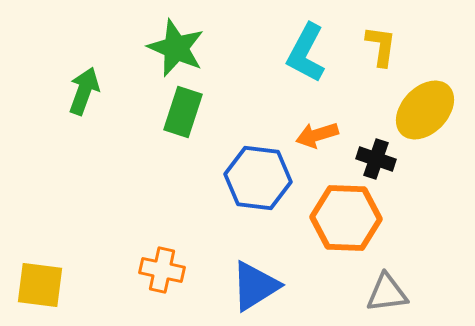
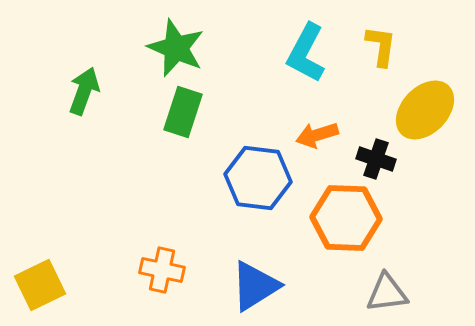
yellow square: rotated 33 degrees counterclockwise
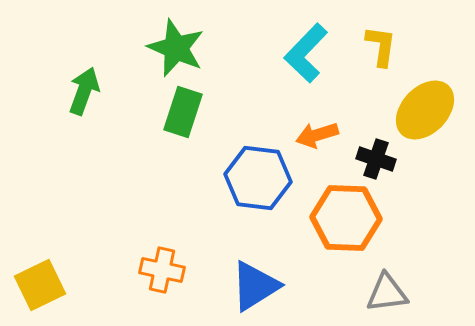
cyan L-shape: rotated 16 degrees clockwise
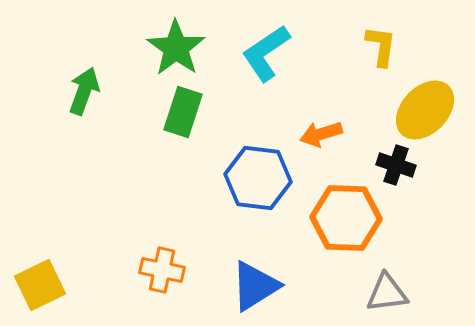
green star: rotated 12 degrees clockwise
cyan L-shape: moved 40 px left; rotated 12 degrees clockwise
orange arrow: moved 4 px right, 1 px up
black cross: moved 20 px right, 6 px down
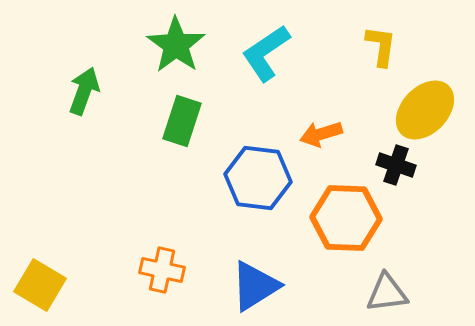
green star: moved 3 px up
green rectangle: moved 1 px left, 9 px down
yellow square: rotated 33 degrees counterclockwise
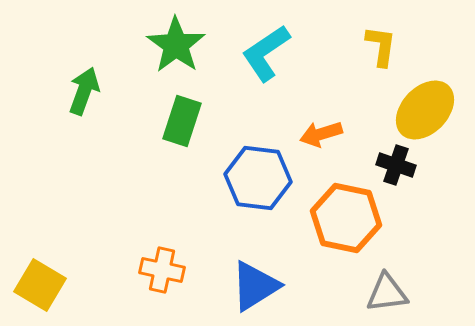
orange hexagon: rotated 10 degrees clockwise
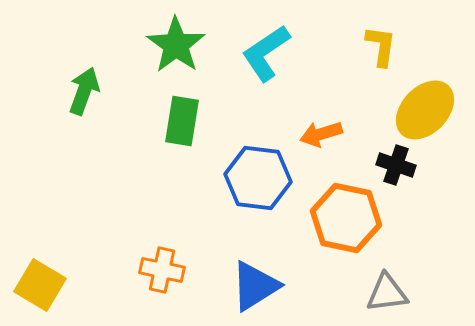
green rectangle: rotated 9 degrees counterclockwise
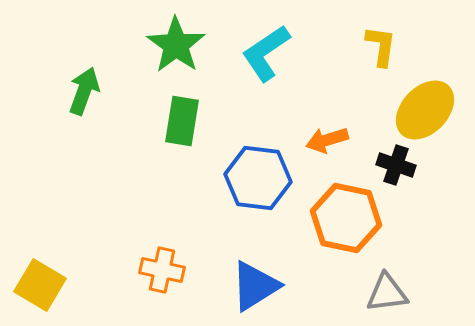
orange arrow: moved 6 px right, 6 px down
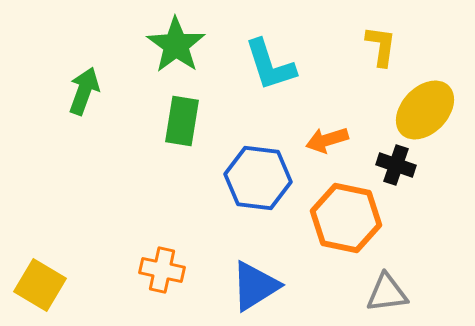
cyan L-shape: moved 4 px right, 12 px down; rotated 74 degrees counterclockwise
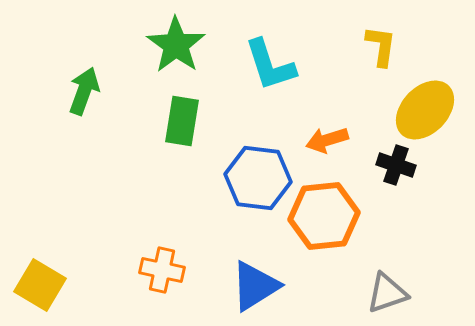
orange hexagon: moved 22 px left, 2 px up; rotated 18 degrees counterclockwise
gray triangle: rotated 12 degrees counterclockwise
